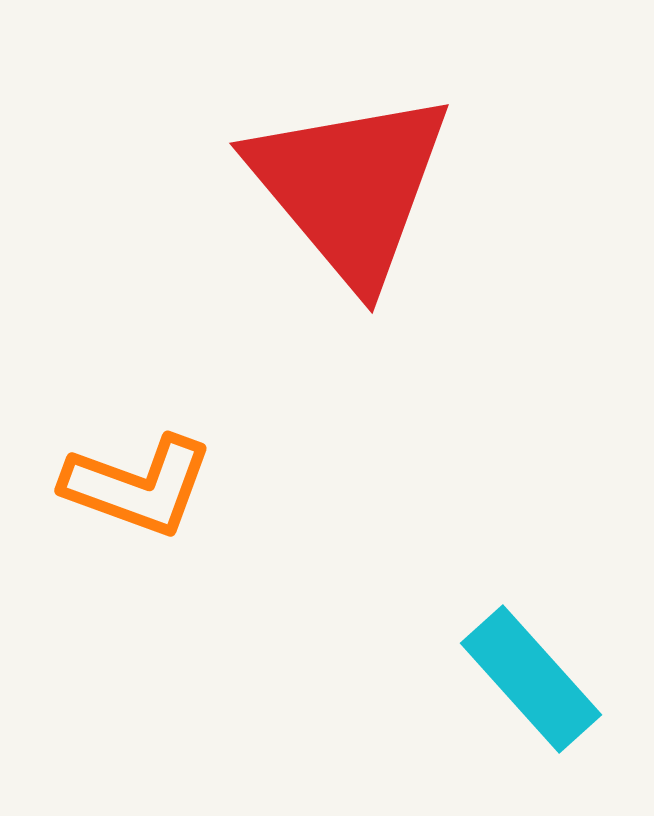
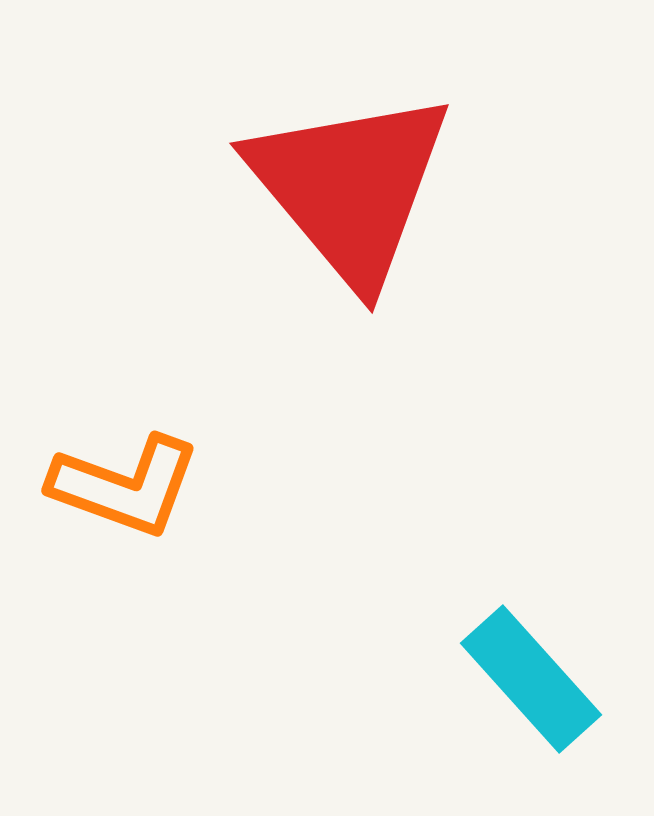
orange L-shape: moved 13 px left
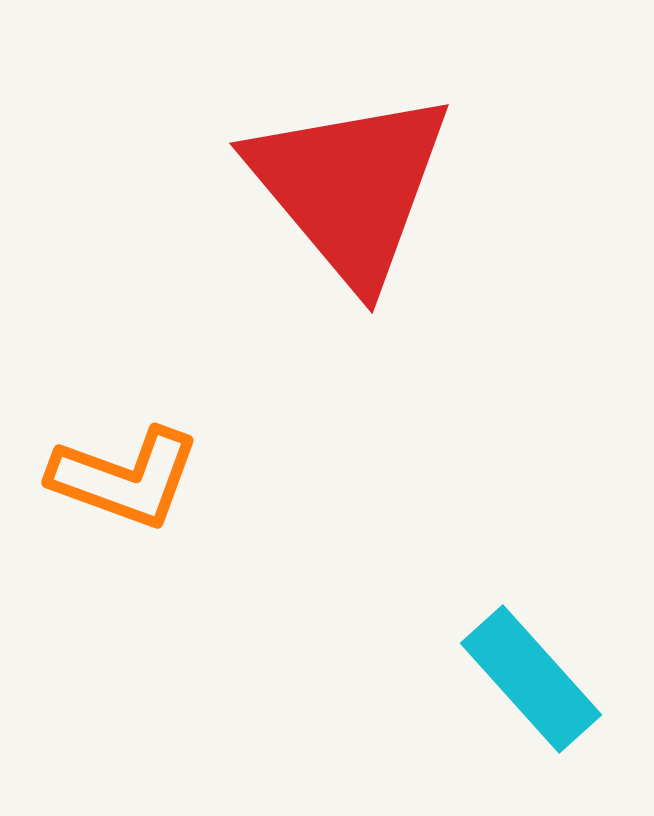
orange L-shape: moved 8 px up
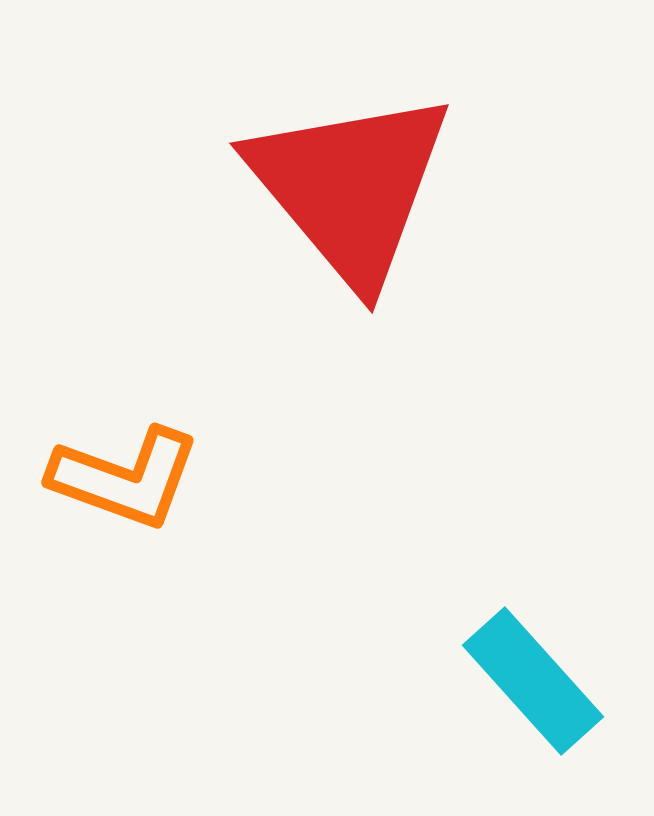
cyan rectangle: moved 2 px right, 2 px down
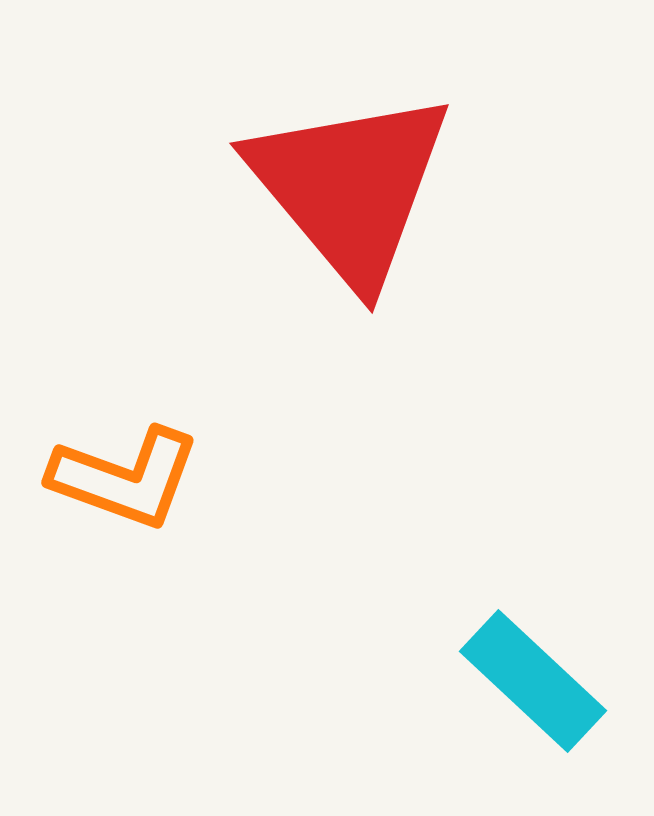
cyan rectangle: rotated 5 degrees counterclockwise
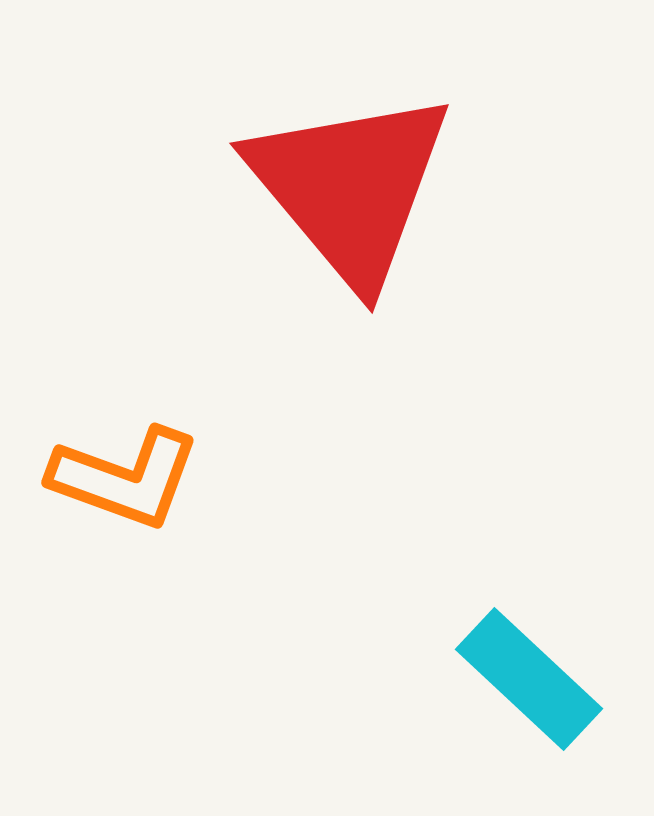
cyan rectangle: moved 4 px left, 2 px up
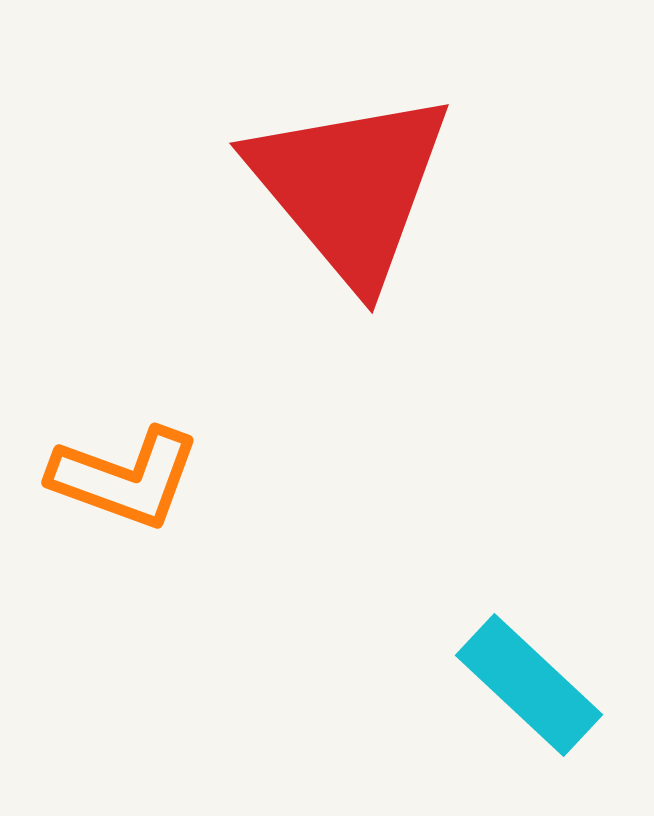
cyan rectangle: moved 6 px down
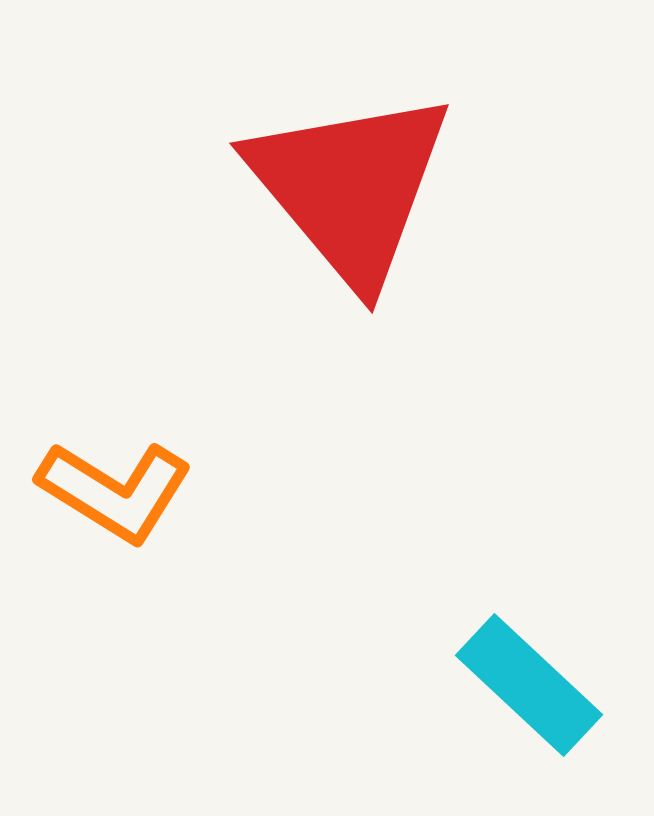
orange L-shape: moved 10 px left, 13 px down; rotated 12 degrees clockwise
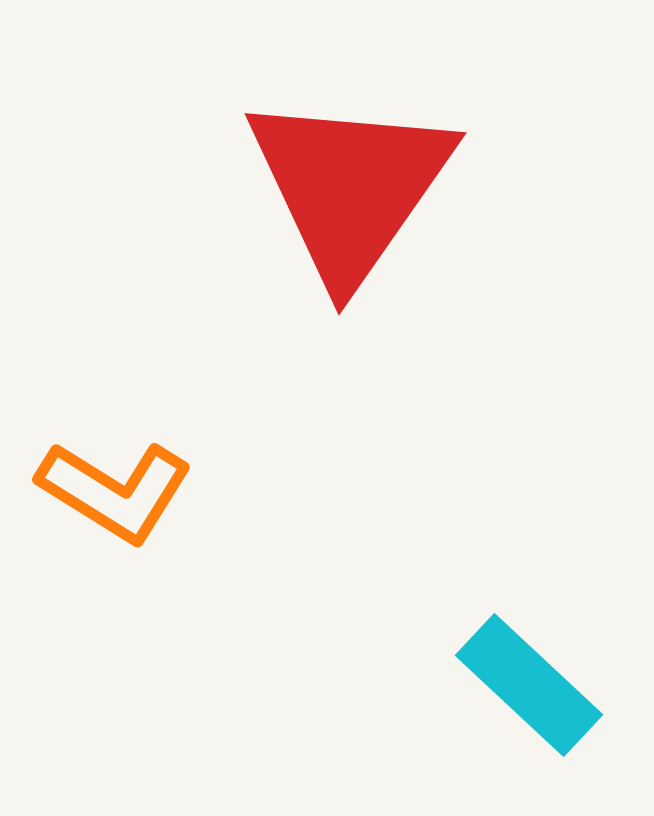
red triangle: rotated 15 degrees clockwise
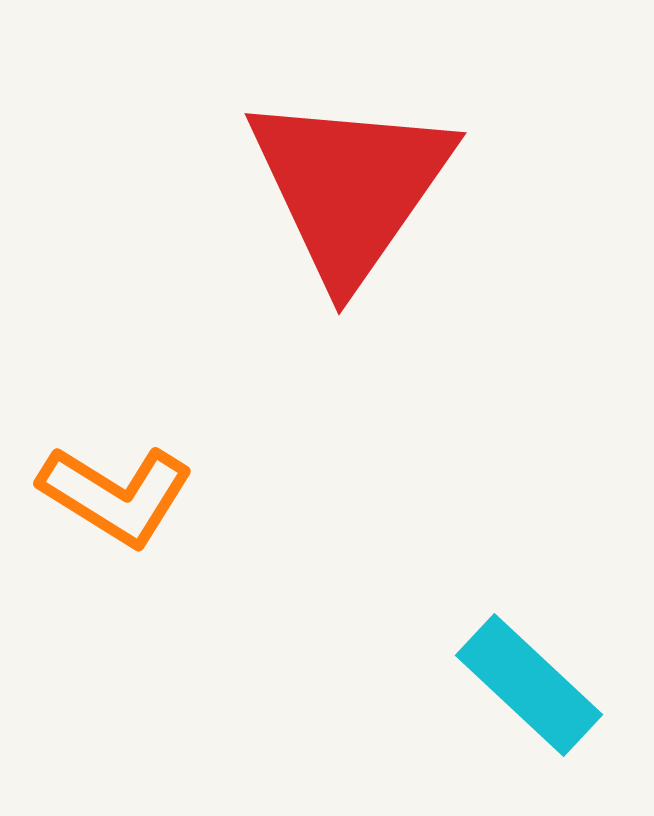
orange L-shape: moved 1 px right, 4 px down
